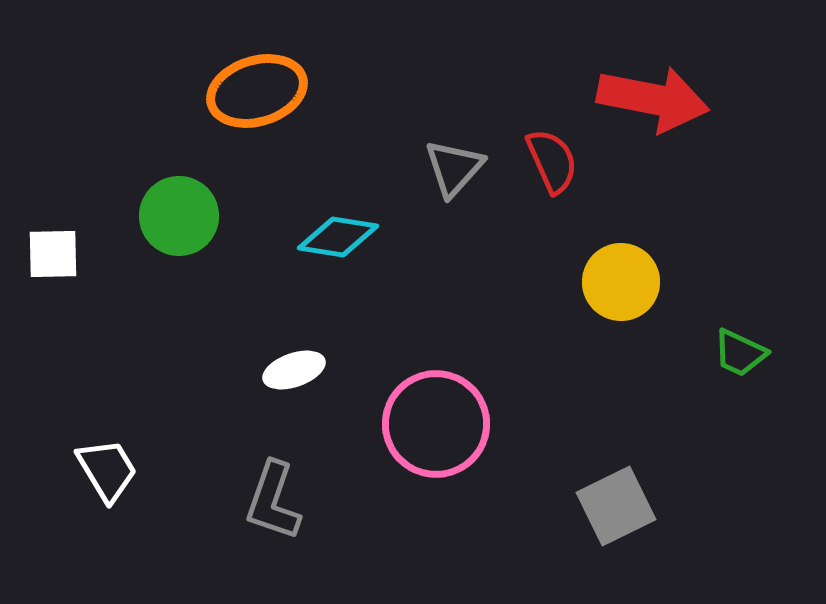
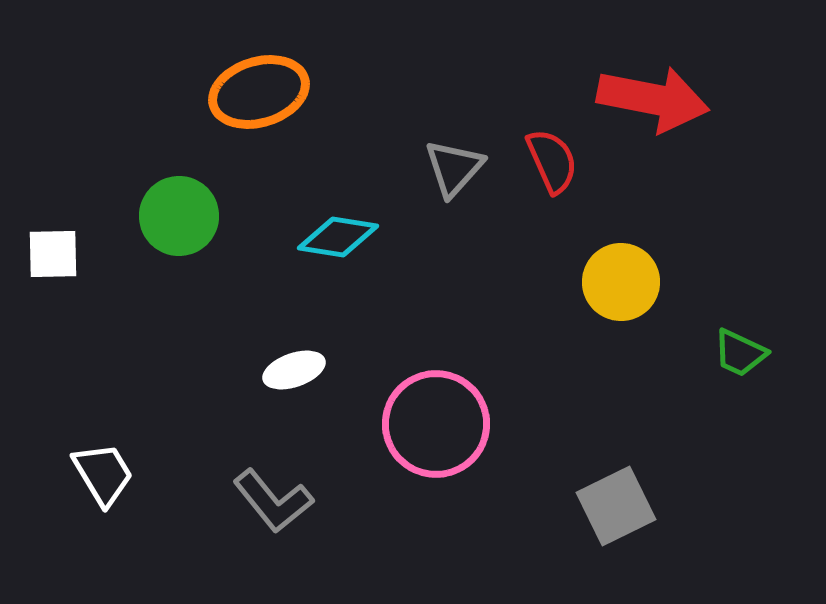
orange ellipse: moved 2 px right, 1 px down
white trapezoid: moved 4 px left, 4 px down
gray L-shape: rotated 58 degrees counterclockwise
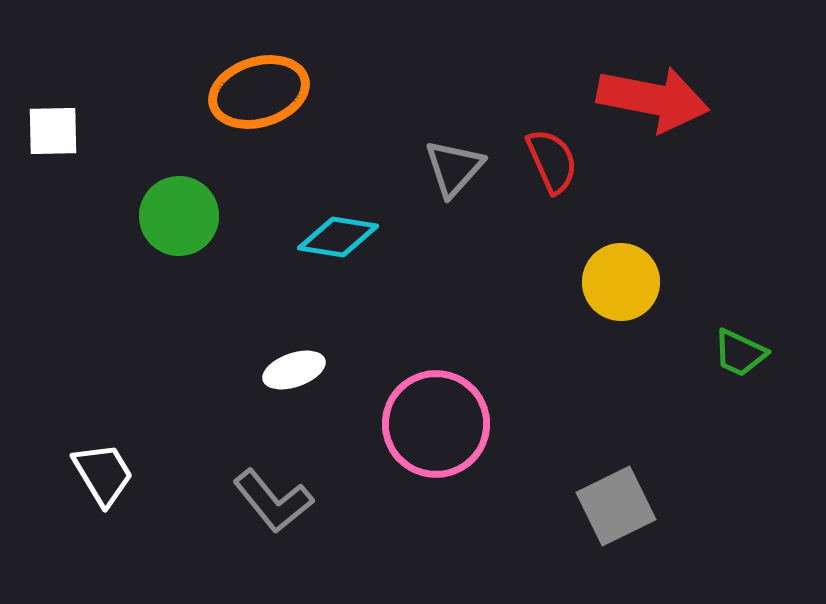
white square: moved 123 px up
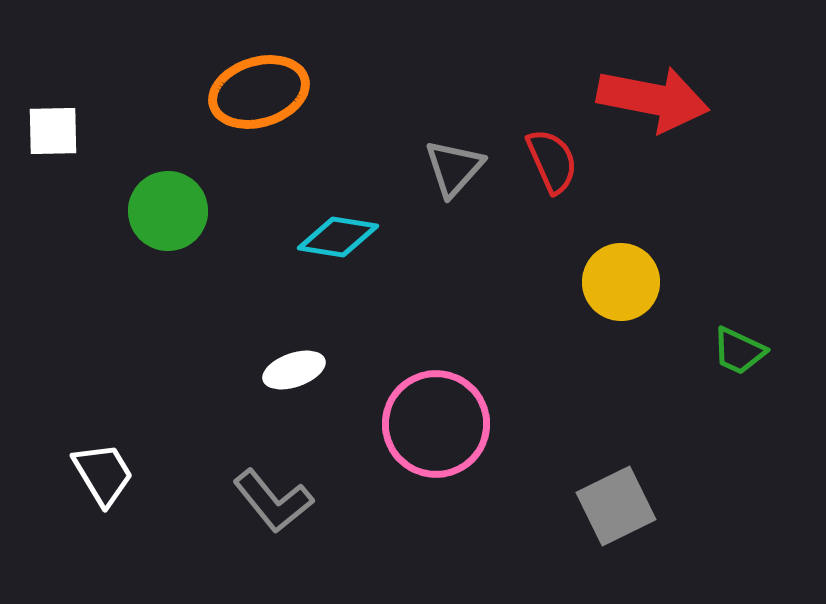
green circle: moved 11 px left, 5 px up
green trapezoid: moved 1 px left, 2 px up
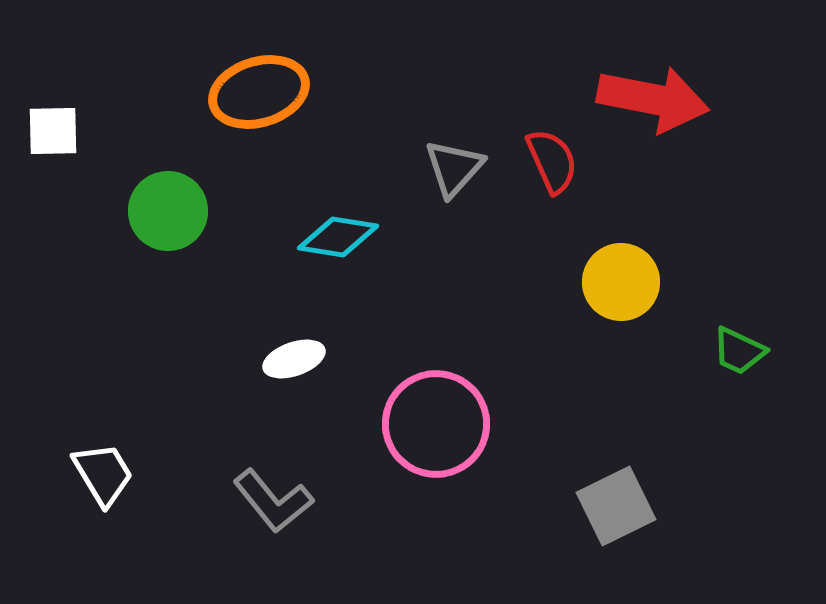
white ellipse: moved 11 px up
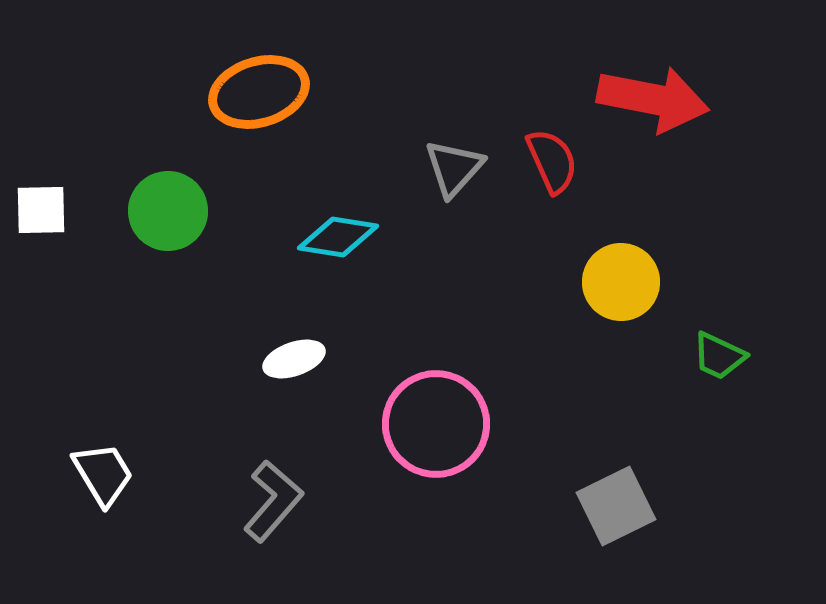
white square: moved 12 px left, 79 px down
green trapezoid: moved 20 px left, 5 px down
gray L-shape: rotated 100 degrees counterclockwise
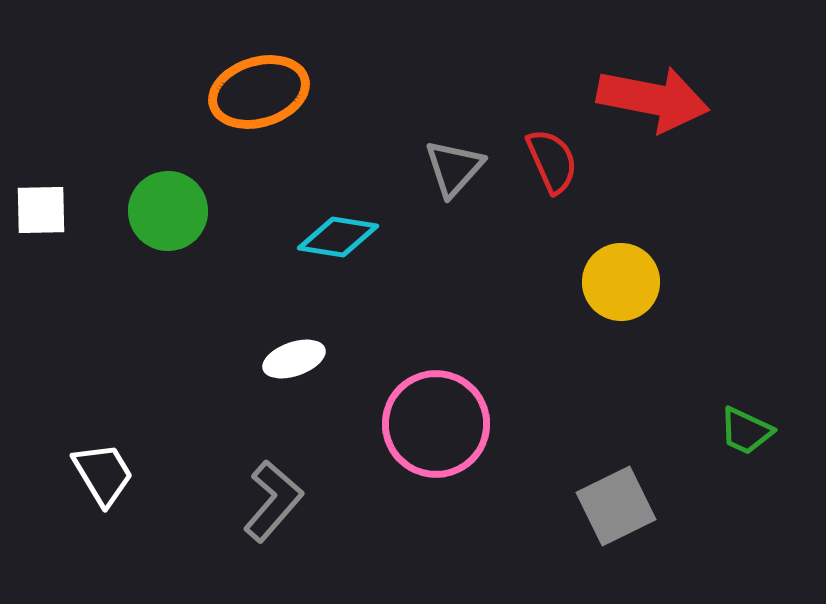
green trapezoid: moved 27 px right, 75 px down
